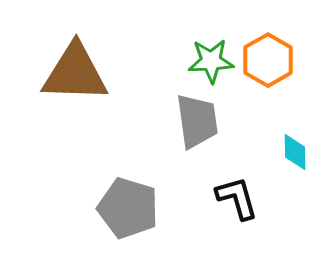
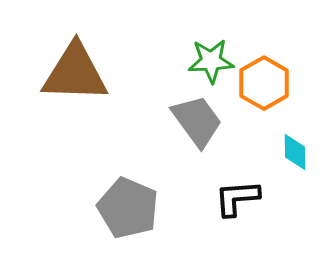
orange hexagon: moved 4 px left, 23 px down
gray trapezoid: rotated 28 degrees counterclockwise
black L-shape: rotated 78 degrees counterclockwise
gray pentagon: rotated 6 degrees clockwise
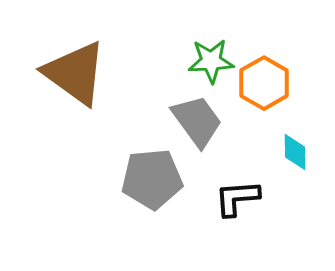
brown triangle: rotated 34 degrees clockwise
gray pentagon: moved 24 px right, 29 px up; rotated 28 degrees counterclockwise
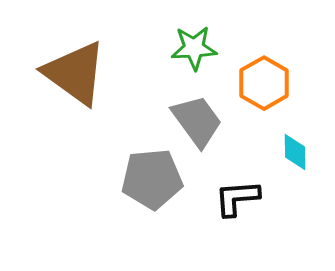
green star: moved 17 px left, 13 px up
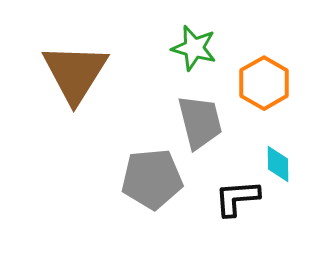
green star: rotated 18 degrees clockwise
brown triangle: rotated 26 degrees clockwise
gray trapezoid: moved 3 px right, 1 px down; rotated 22 degrees clockwise
cyan diamond: moved 17 px left, 12 px down
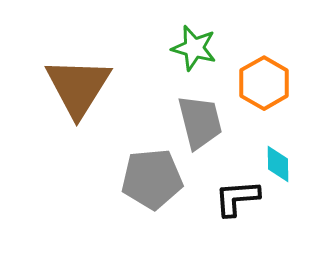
brown triangle: moved 3 px right, 14 px down
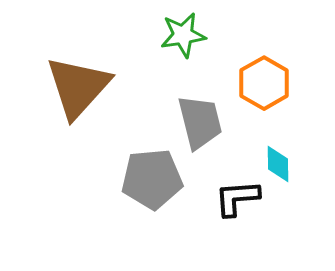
green star: moved 11 px left, 13 px up; rotated 24 degrees counterclockwise
brown triangle: rotated 10 degrees clockwise
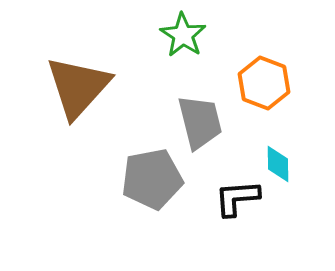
green star: rotated 30 degrees counterclockwise
orange hexagon: rotated 9 degrees counterclockwise
gray pentagon: rotated 6 degrees counterclockwise
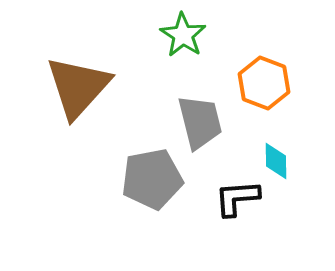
cyan diamond: moved 2 px left, 3 px up
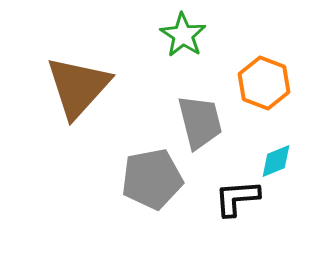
cyan diamond: rotated 69 degrees clockwise
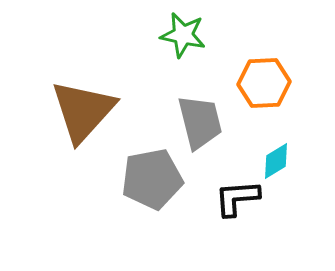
green star: rotated 21 degrees counterclockwise
orange hexagon: rotated 24 degrees counterclockwise
brown triangle: moved 5 px right, 24 px down
cyan diamond: rotated 9 degrees counterclockwise
